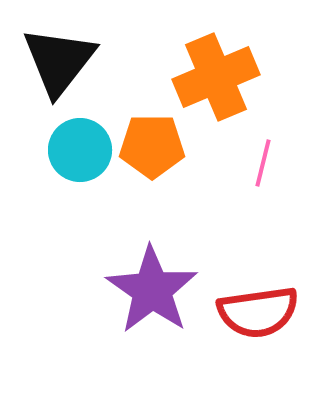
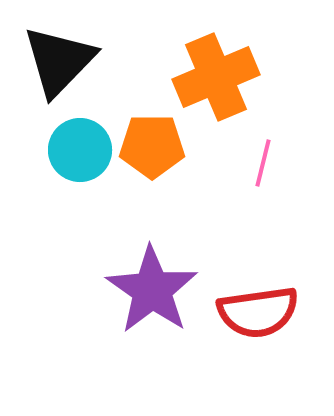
black triangle: rotated 6 degrees clockwise
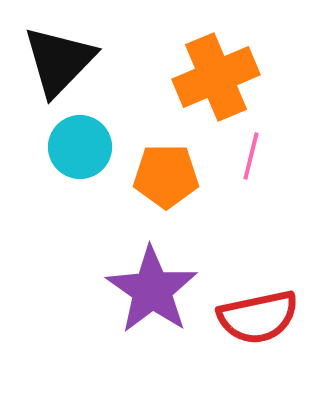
orange pentagon: moved 14 px right, 30 px down
cyan circle: moved 3 px up
pink line: moved 12 px left, 7 px up
red semicircle: moved 5 px down; rotated 4 degrees counterclockwise
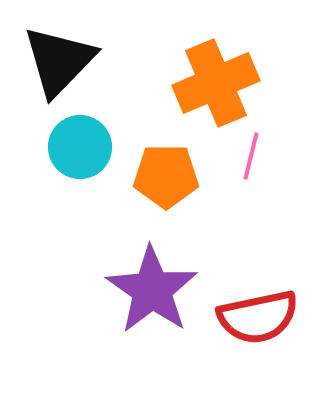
orange cross: moved 6 px down
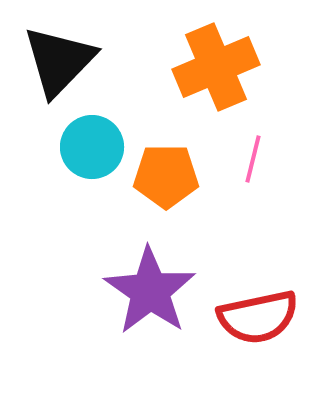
orange cross: moved 16 px up
cyan circle: moved 12 px right
pink line: moved 2 px right, 3 px down
purple star: moved 2 px left, 1 px down
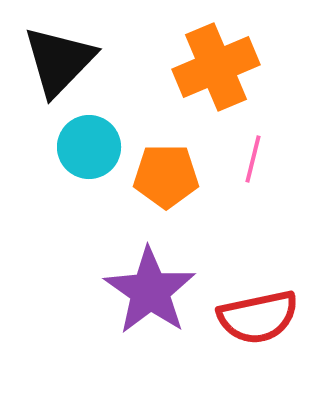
cyan circle: moved 3 px left
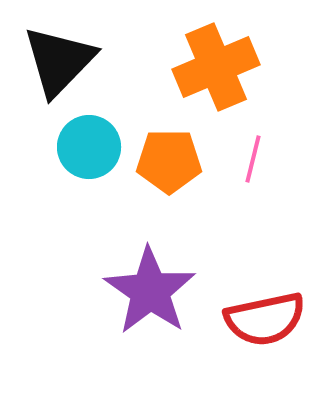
orange pentagon: moved 3 px right, 15 px up
red semicircle: moved 7 px right, 2 px down
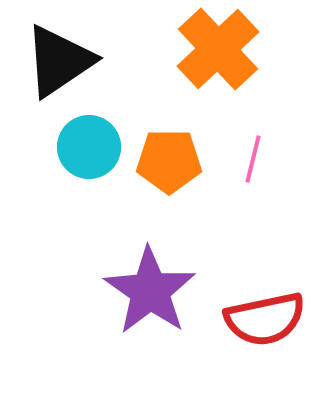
black triangle: rotated 12 degrees clockwise
orange cross: moved 2 px right, 18 px up; rotated 20 degrees counterclockwise
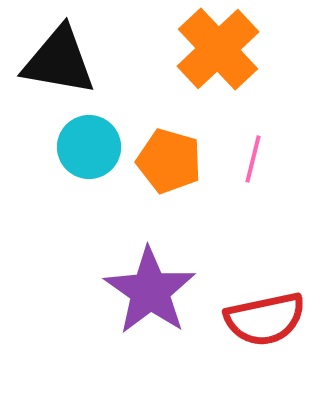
black triangle: rotated 44 degrees clockwise
orange pentagon: rotated 16 degrees clockwise
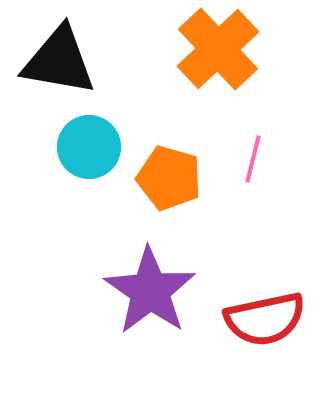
orange pentagon: moved 17 px down
